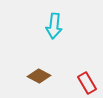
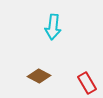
cyan arrow: moved 1 px left, 1 px down
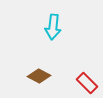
red rectangle: rotated 15 degrees counterclockwise
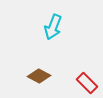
cyan arrow: rotated 15 degrees clockwise
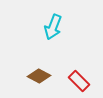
red rectangle: moved 8 px left, 2 px up
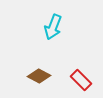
red rectangle: moved 2 px right, 1 px up
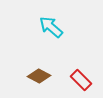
cyan arrow: moved 2 px left; rotated 110 degrees clockwise
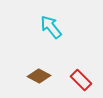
cyan arrow: rotated 10 degrees clockwise
